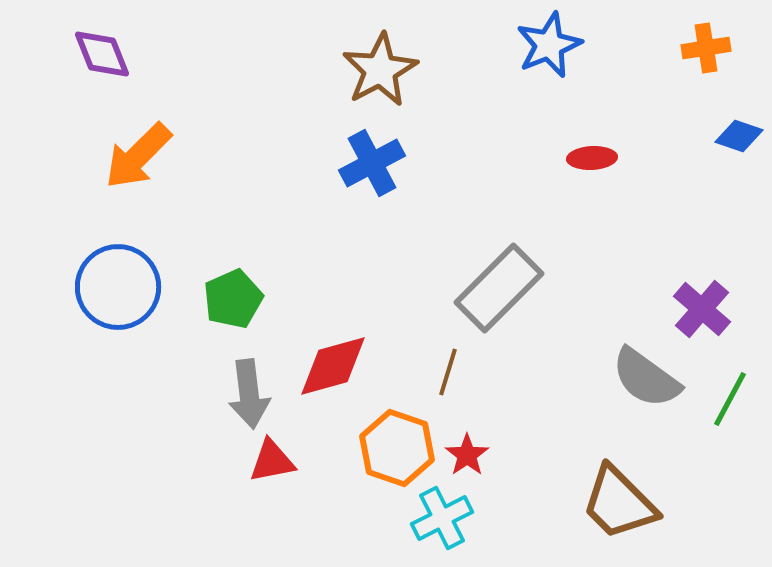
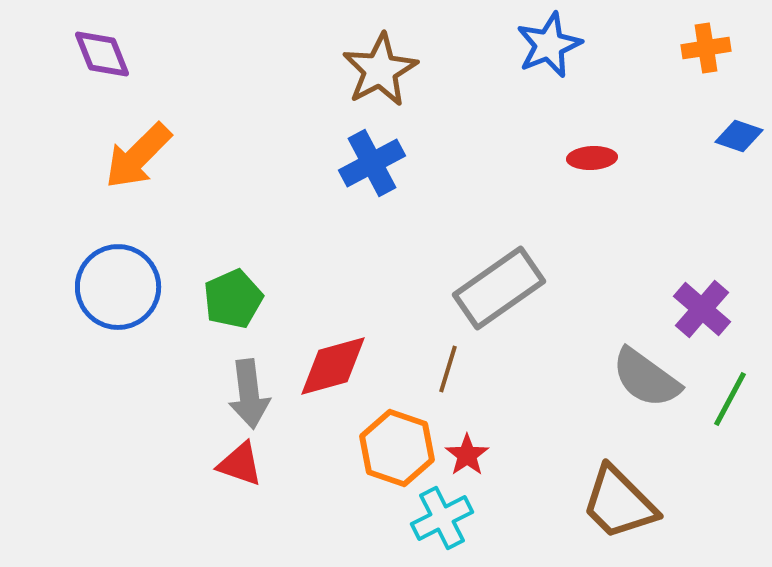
gray rectangle: rotated 10 degrees clockwise
brown line: moved 3 px up
red triangle: moved 32 px left, 3 px down; rotated 30 degrees clockwise
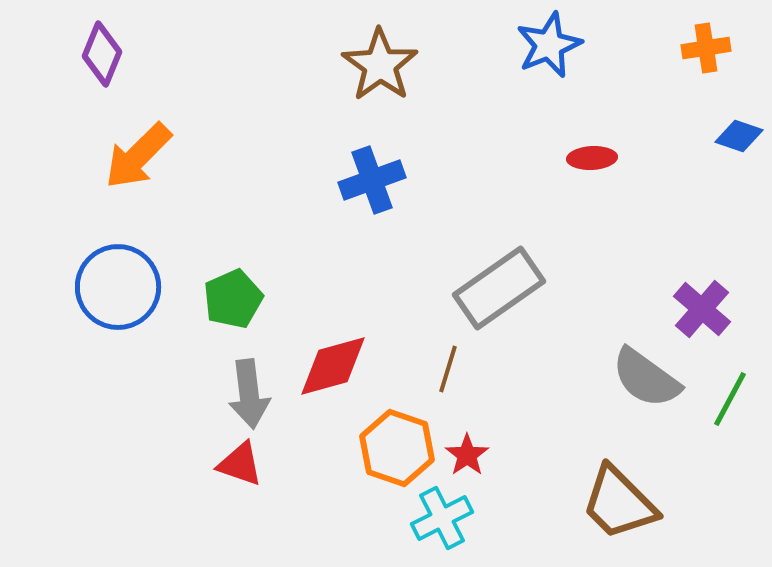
purple diamond: rotated 44 degrees clockwise
brown star: moved 5 px up; rotated 8 degrees counterclockwise
blue cross: moved 17 px down; rotated 8 degrees clockwise
